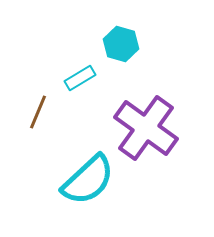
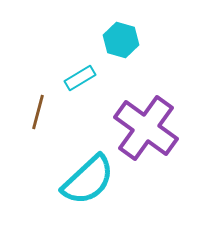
cyan hexagon: moved 4 px up
brown line: rotated 8 degrees counterclockwise
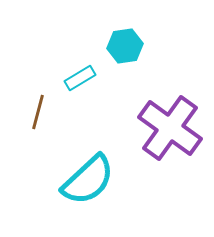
cyan hexagon: moved 4 px right, 6 px down; rotated 24 degrees counterclockwise
purple cross: moved 24 px right
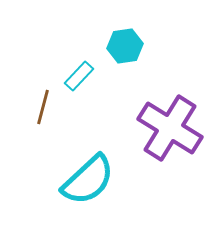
cyan rectangle: moved 1 px left, 2 px up; rotated 16 degrees counterclockwise
brown line: moved 5 px right, 5 px up
purple cross: rotated 4 degrees counterclockwise
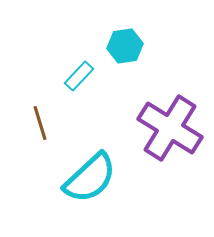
brown line: moved 3 px left, 16 px down; rotated 32 degrees counterclockwise
cyan semicircle: moved 2 px right, 2 px up
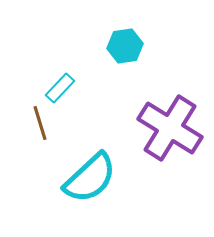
cyan rectangle: moved 19 px left, 12 px down
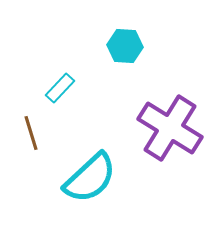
cyan hexagon: rotated 12 degrees clockwise
brown line: moved 9 px left, 10 px down
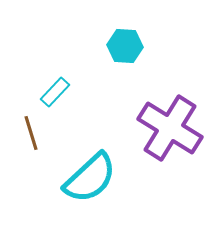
cyan rectangle: moved 5 px left, 4 px down
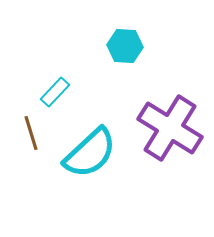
cyan semicircle: moved 25 px up
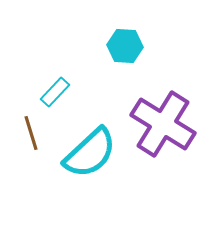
purple cross: moved 7 px left, 4 px up
